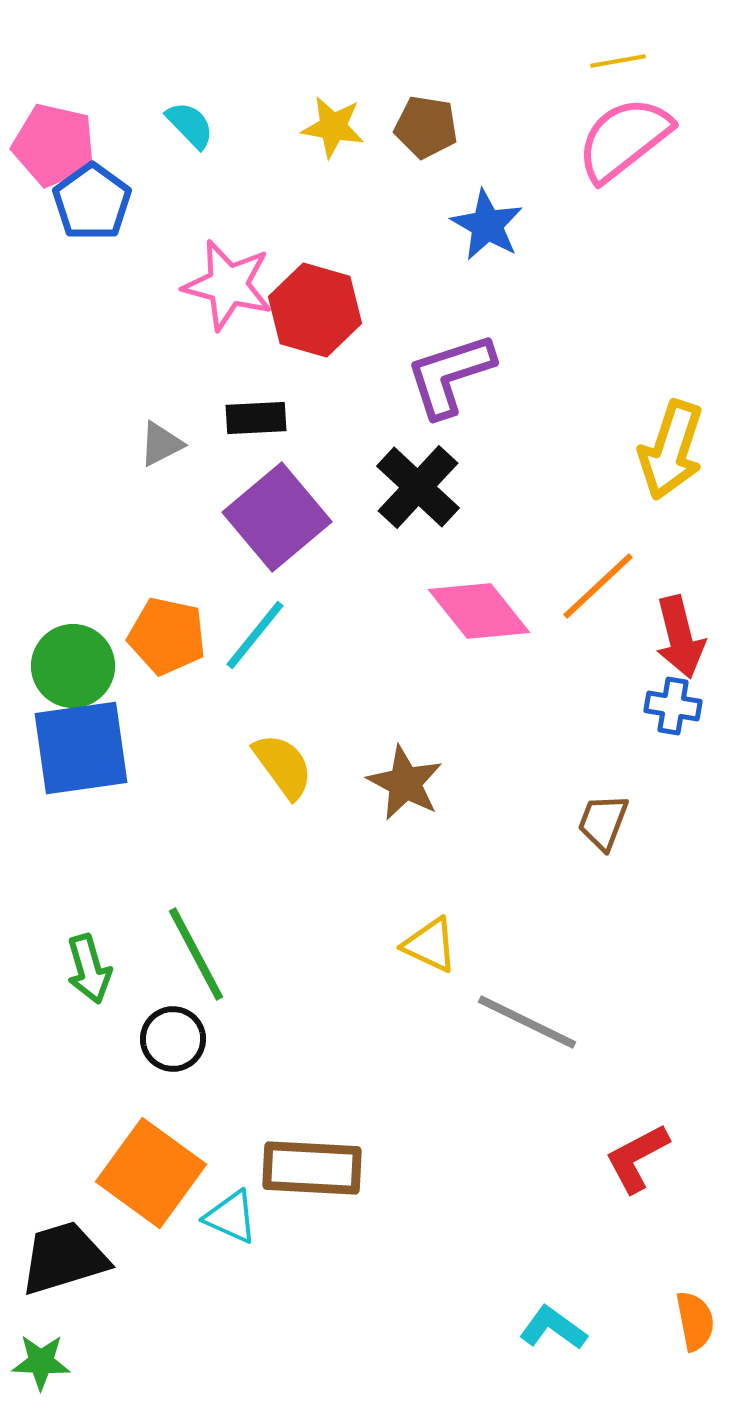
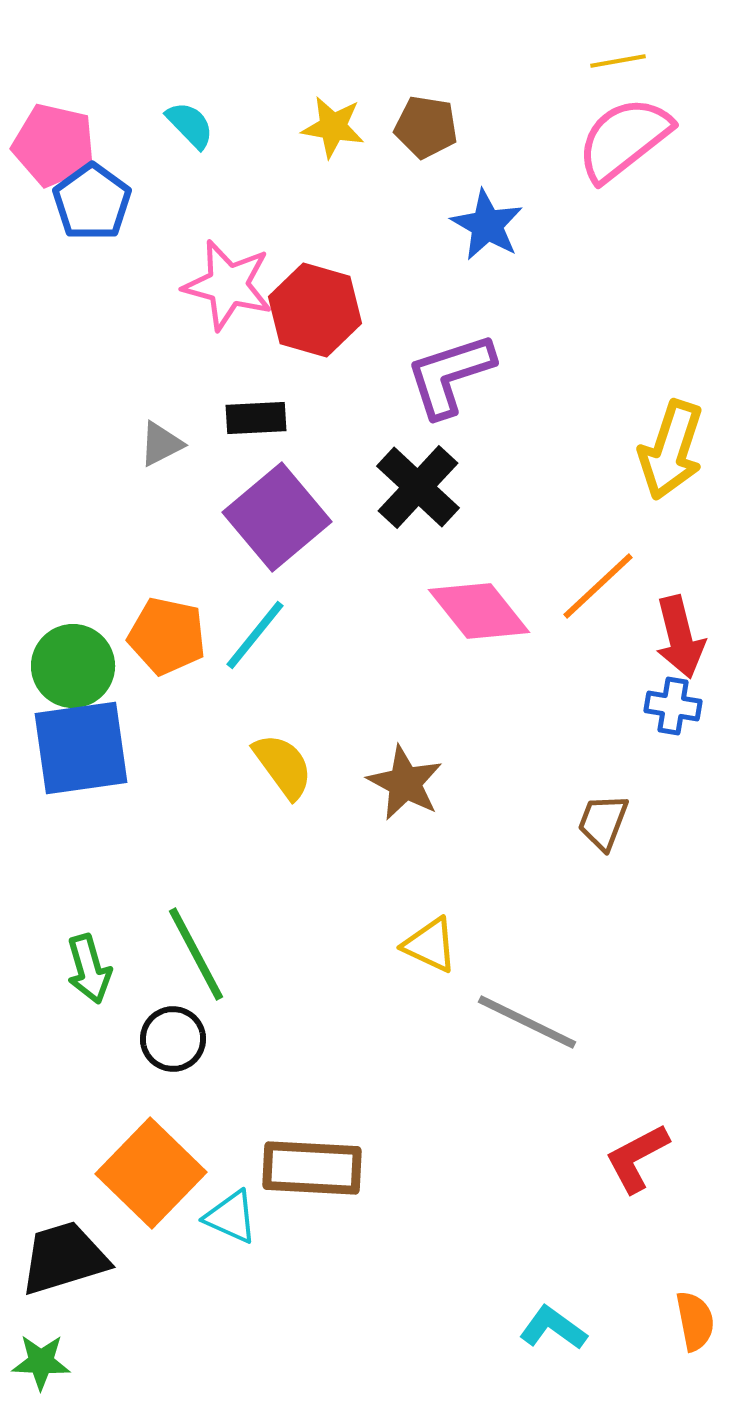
orange square: rotated 8 degrees clockwise
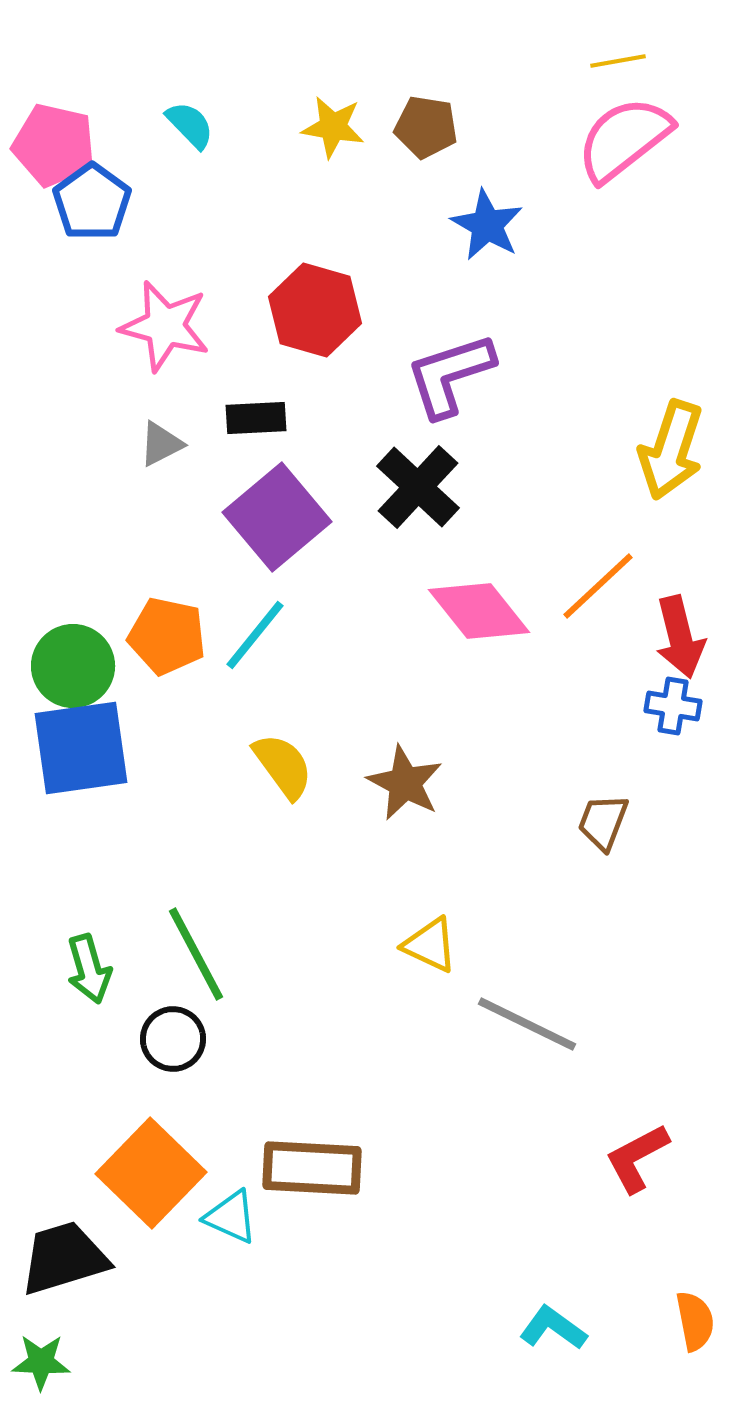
pink star: moved 63 px left, 41 px down
gray line: moved 2 px down
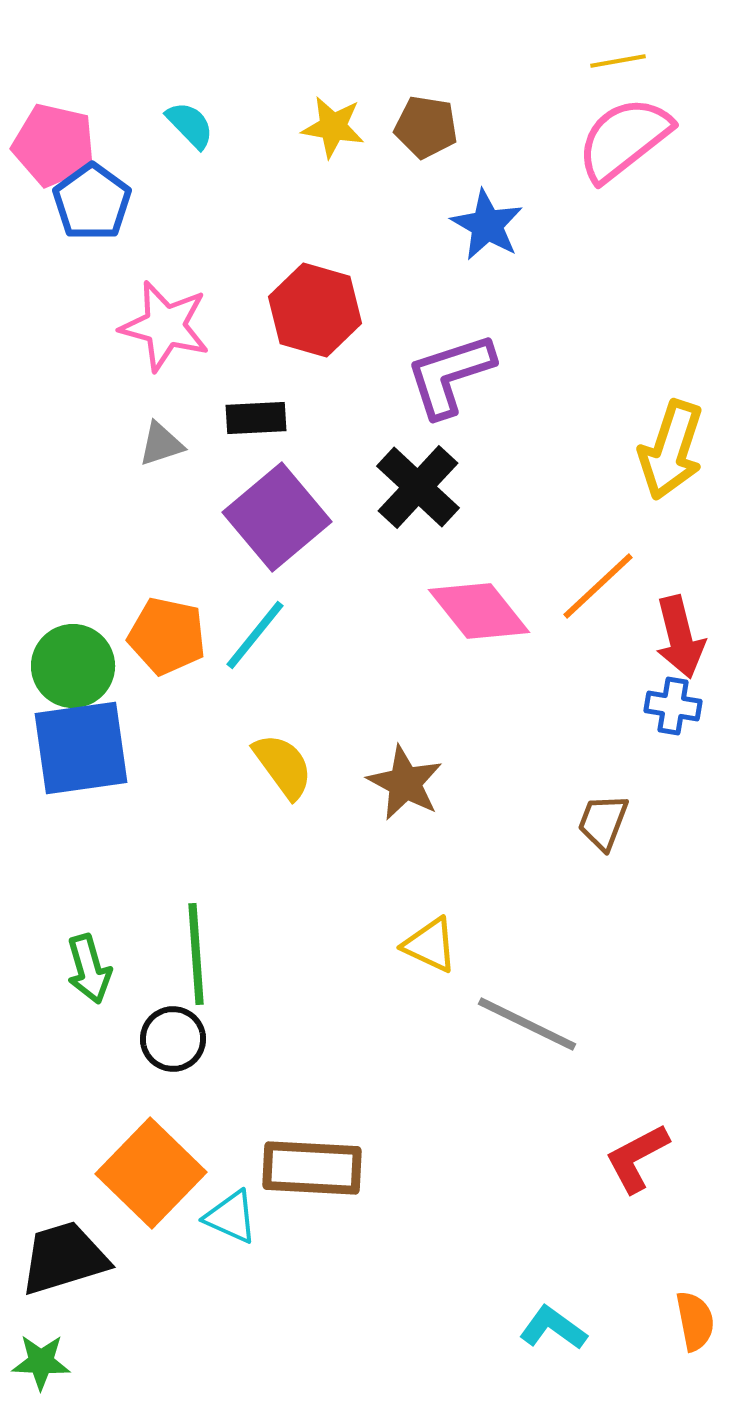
gray triangle: rotated 9 degrees clockwise
green line: rotated 24 degrees clockwise
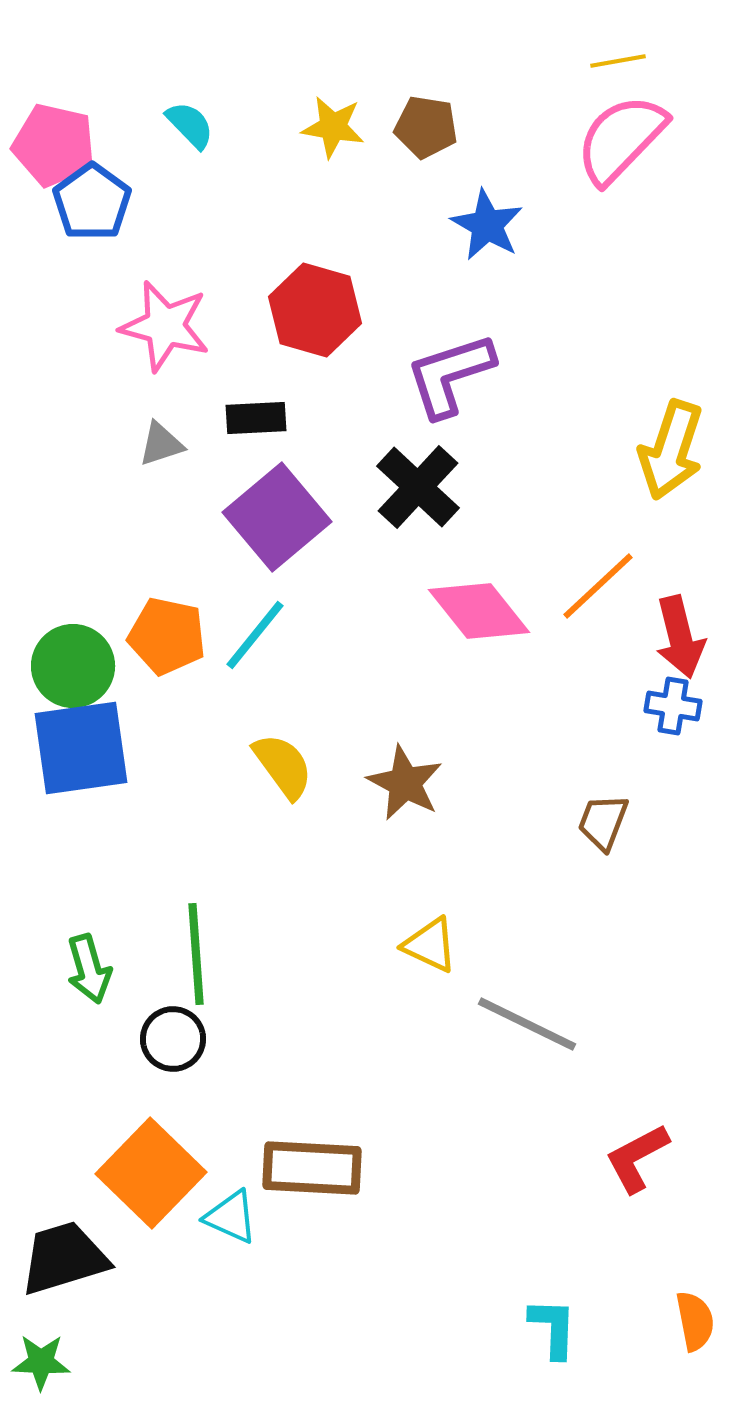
pink semicircle: moved 3 px left; rotated 8 degrees counterclockwise
cyan L-shape: rotated 56 degrees clockwise
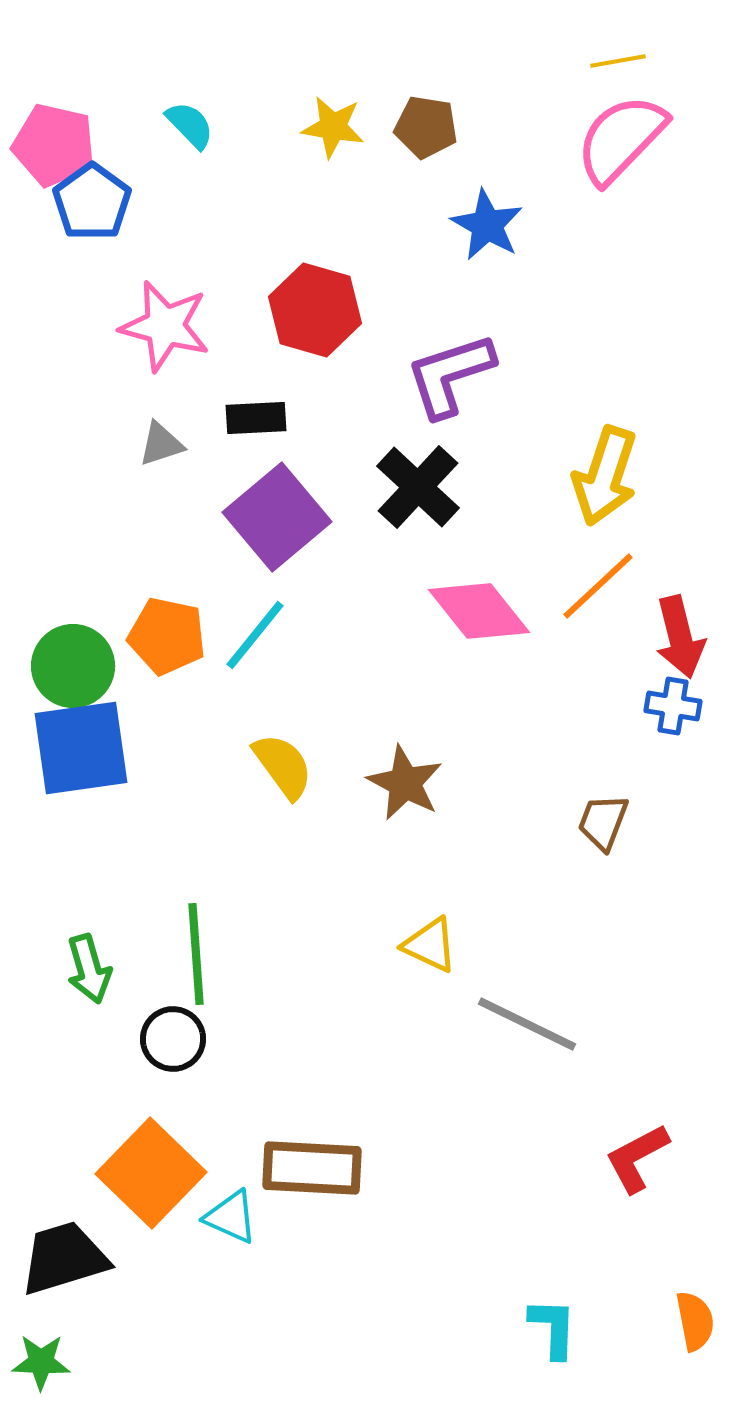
yellow arrow: moved 66 px left, 26 px down
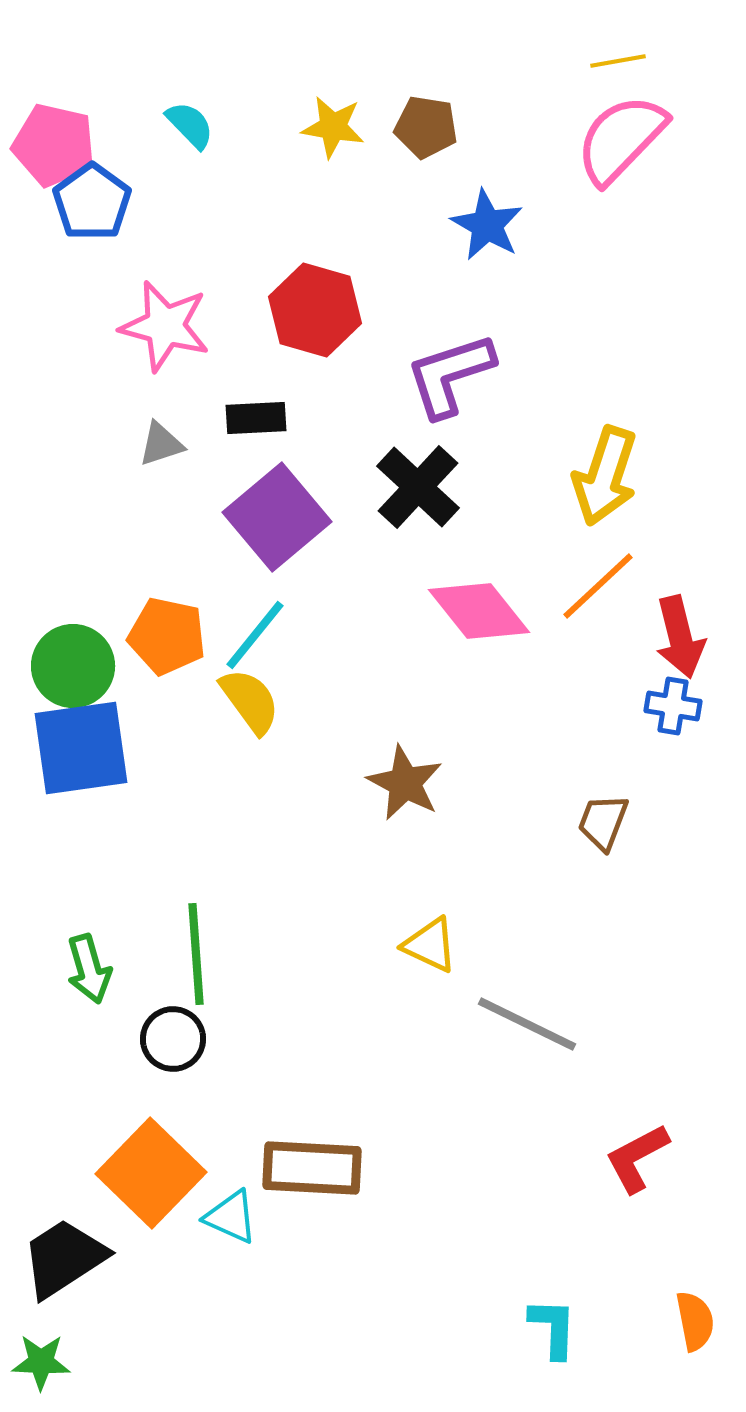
yellow semicircle: moved 33 px left, 65 px up
black trapezoid: rotated 16 degrees counterclockwise
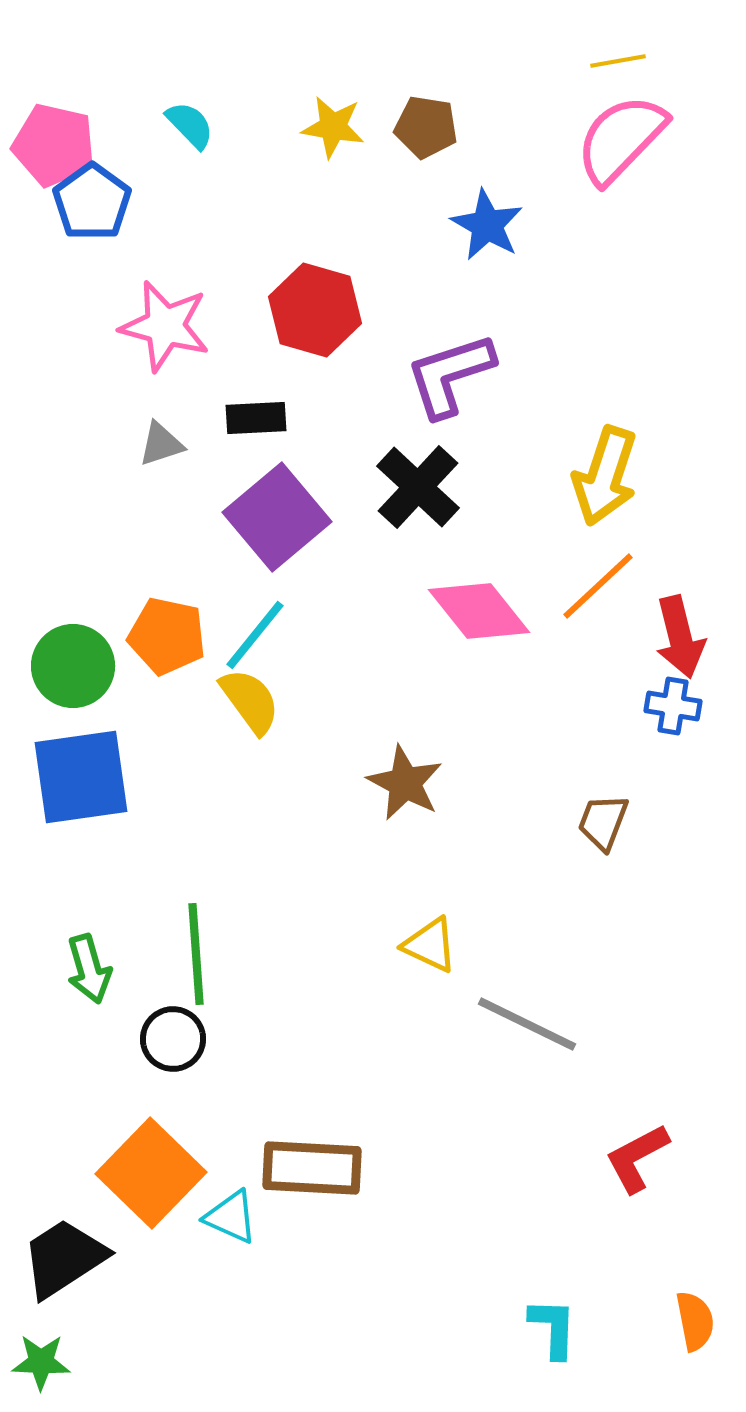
blue square: moved 29 px down
